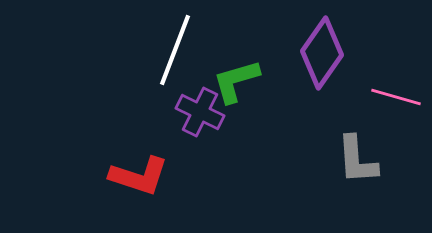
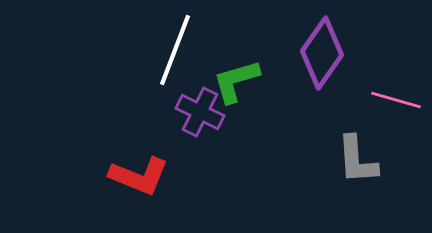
pink line: moved 3 px down
red L-shape: rotated 4 degrees clockwise
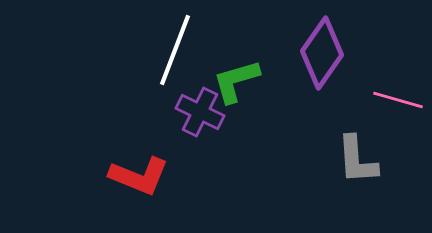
pink line: moved 2 px right
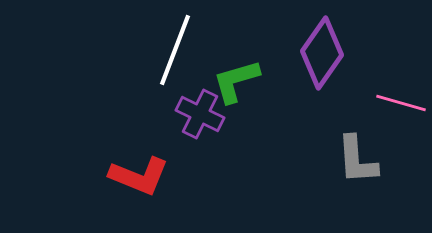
pink line: moved 3 px right, 3 px down
purple cross: moved 2 px down
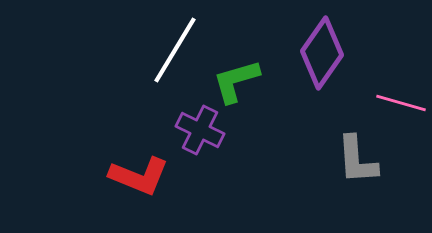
white line: rotated 10 degrees clockwise
purple cross: moved 16 px down
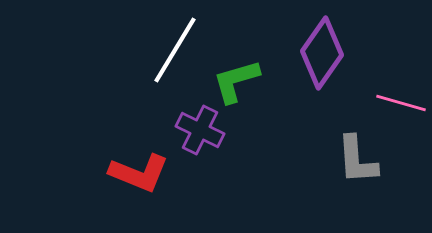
red L-shape: moved 3 px up
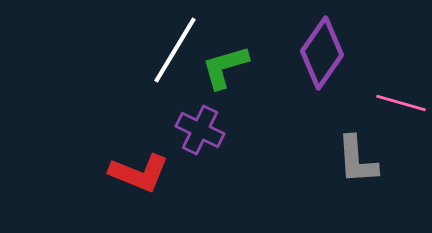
green L-shape: moved 11 px left, 14 px up
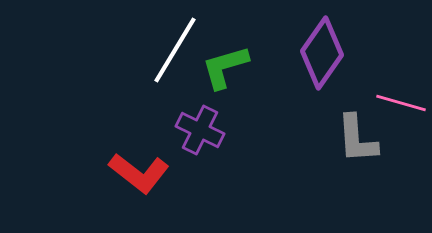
gray L-shape: moved 21 px up
red L-shape: rotated 16 degrees clockwise
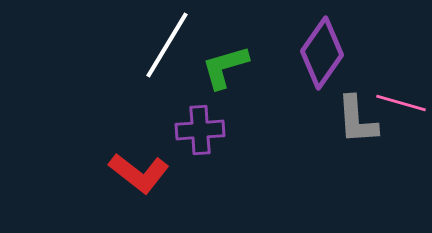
white line: moved 8 px left, 5 px up
purple cross: rotated 30 degrees counterclockwise
gray L-shape: moved 19 px up
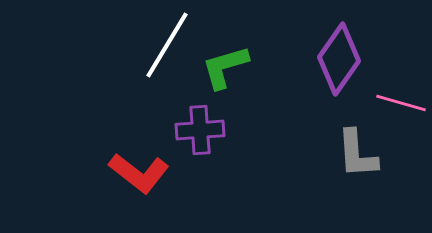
purple diamond: moved 17 px right, 6 px down
gray L-shape: moved 34 px down
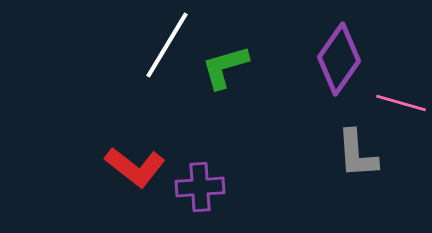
purple cross: moved 57 px down
red L-shape: moved 4 px left, 6 px up
